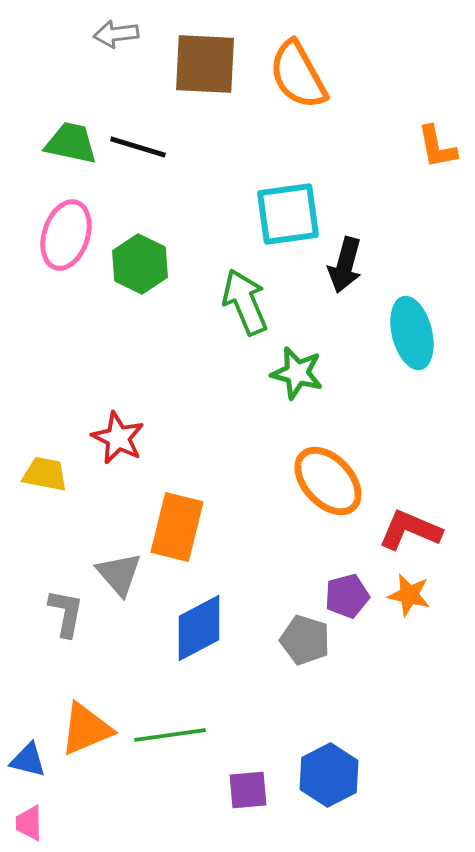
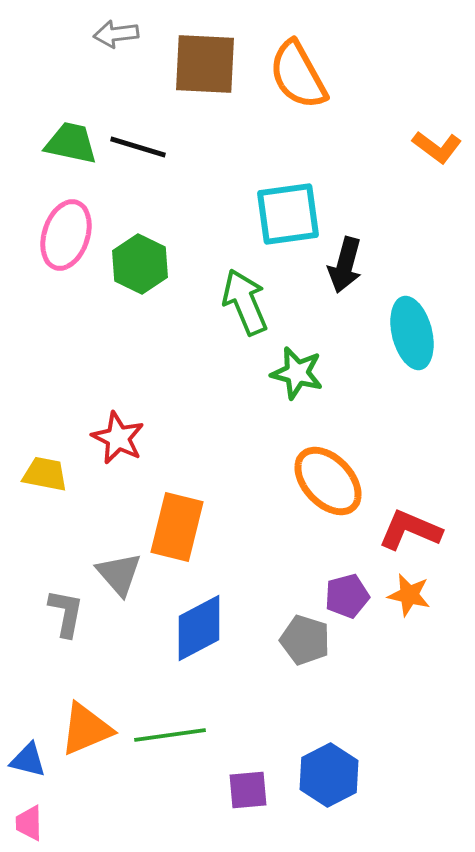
orange L-shape: rotated 42 degrees counterclockwise
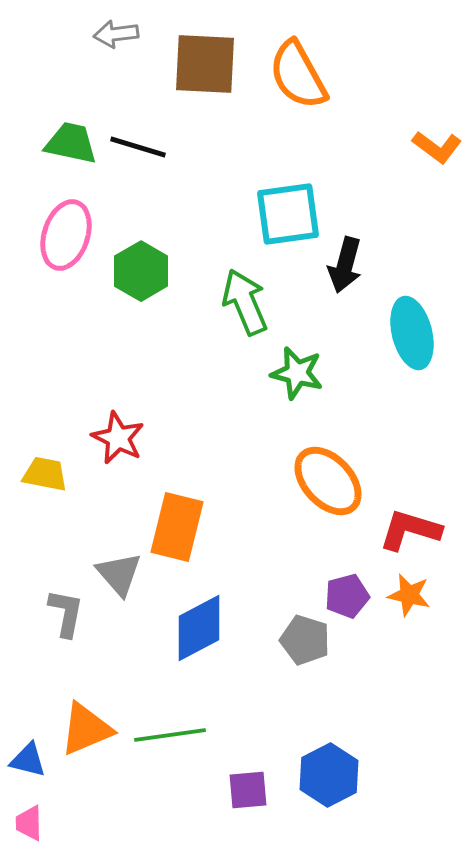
green hexagon: moved 1 px right, 7 px down; rotated 4 degrees clockwise
red L-shape: rotated 6 degrees counterclockwise
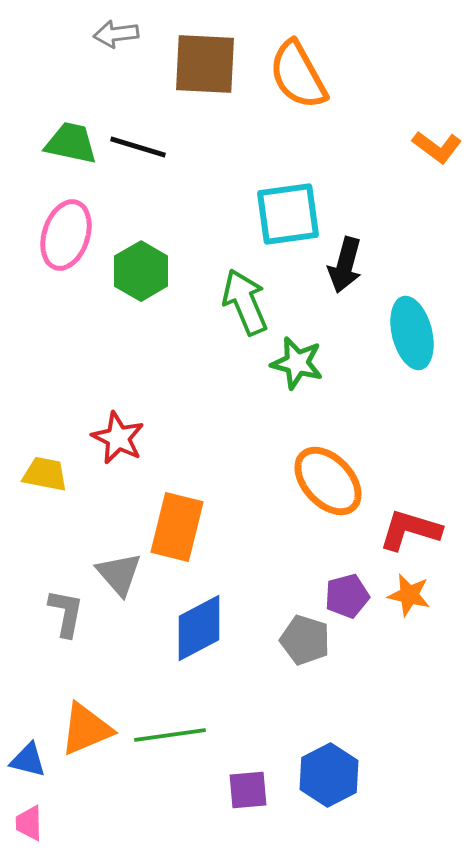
green star: moved 10 px up
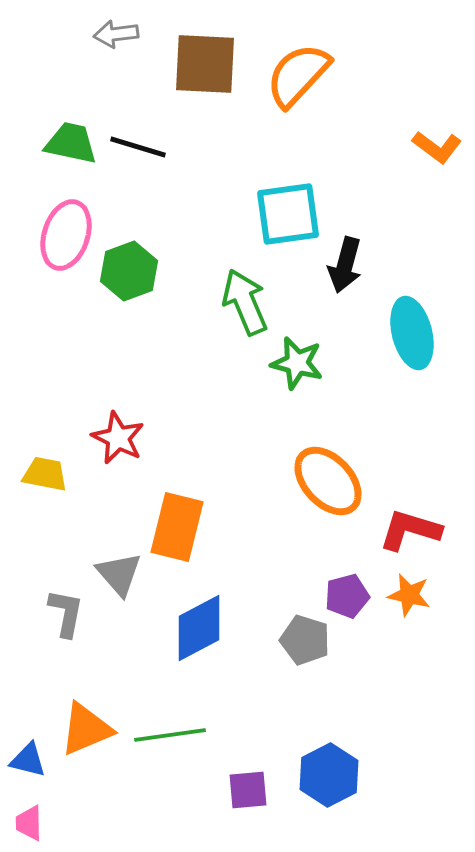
orange semicircle: rotated 72 degrees clockwise
green hexagon: moved 12 px left; rotated 10 degrees clockwise
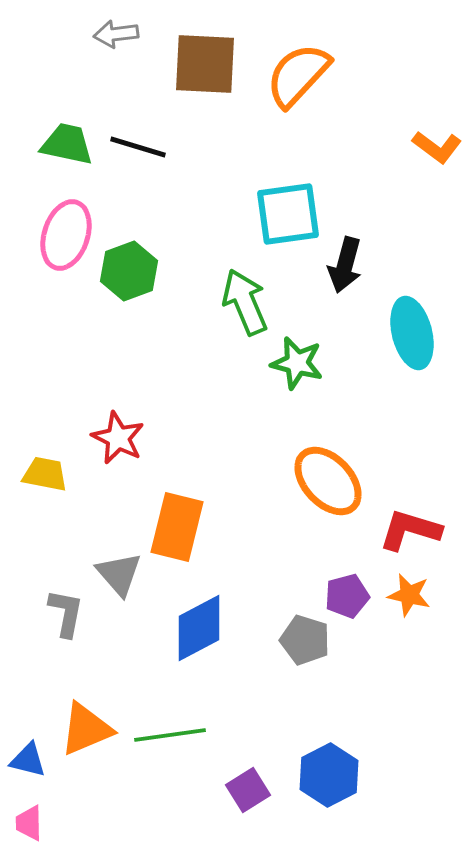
green trapezoid: moved 4 px left, 1 px down
purple square: rotated 27 degrees counterclockwise
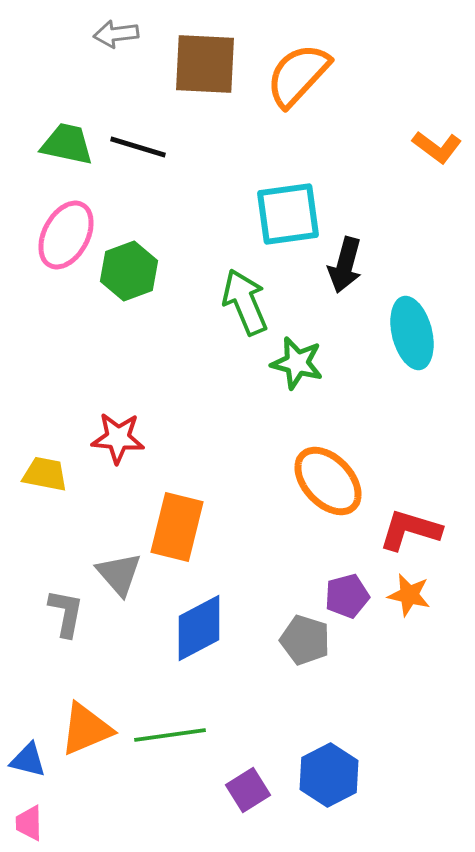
pink ellipse: rotated 10 degrees clockwise
red star: rotated 22 degrees counterclockwise
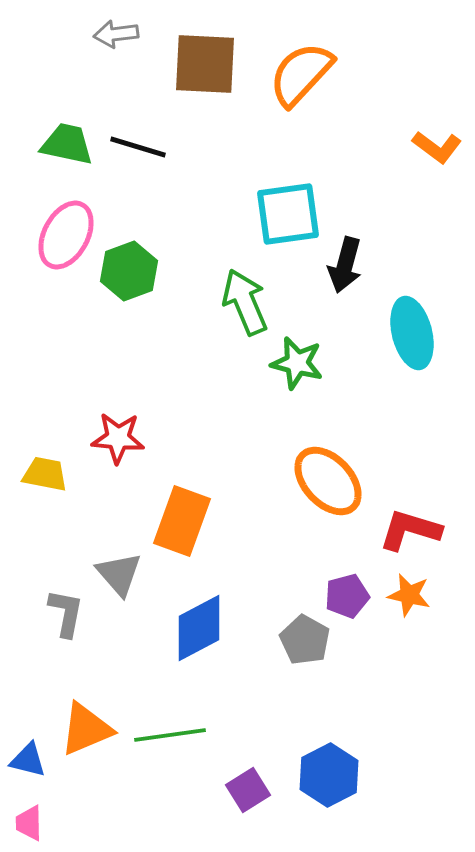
orange semicircle: moved 3 px right, 1 px up
orange rectangle: moved 5 px right, 6 px up; rotated 6 degrees clockwise
gray pentagon: rotated 12 degrees clockwise
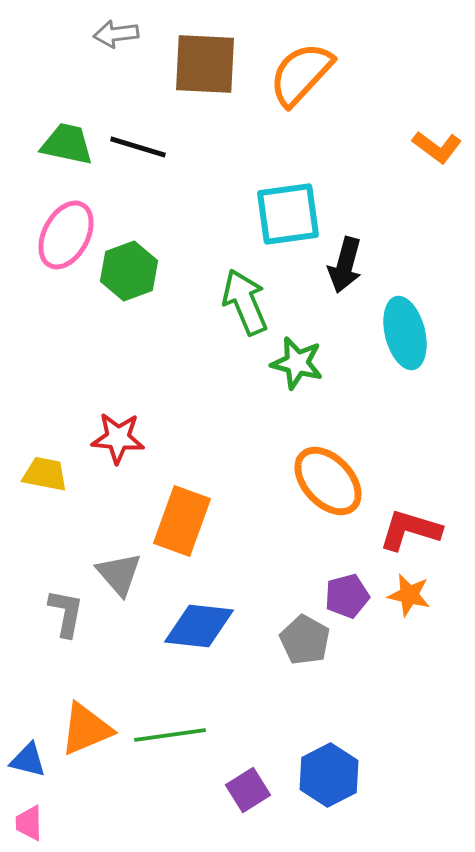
cyan ellipse: moved 7 px left
blue diamond: moved 2 px up; rotated 34 degrees clockwise
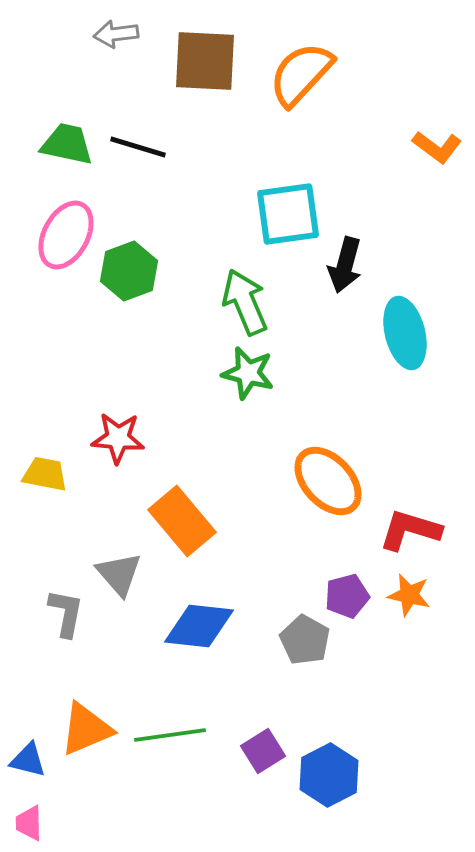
brown square: moved 3 px up
green star: moved 49 px left, 10 px down
orange rectangle: rotated 60 degrees counterclockwise
purple square: moved 15 px right, 39 px up
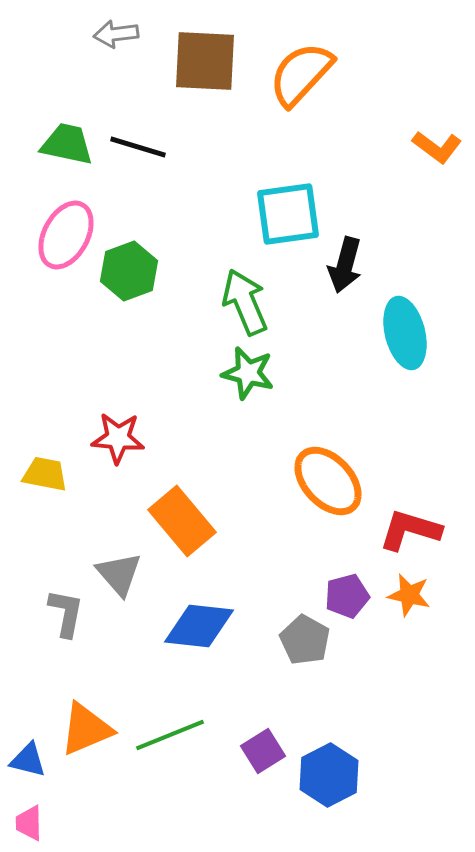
green line: rotated 14 degrees counterclockwise
